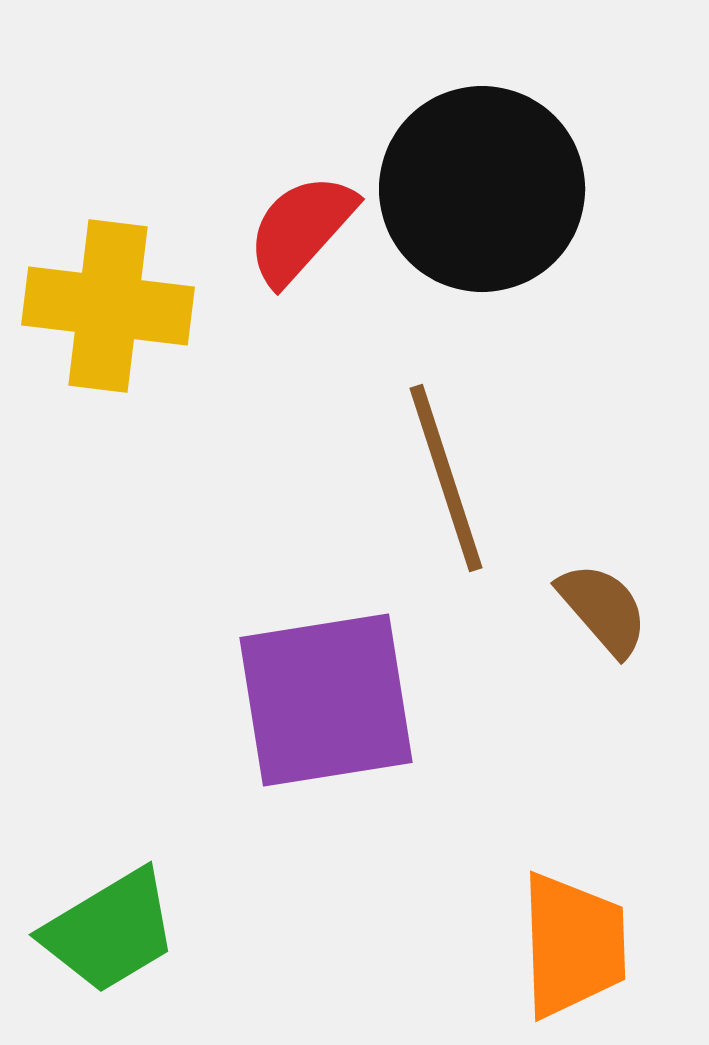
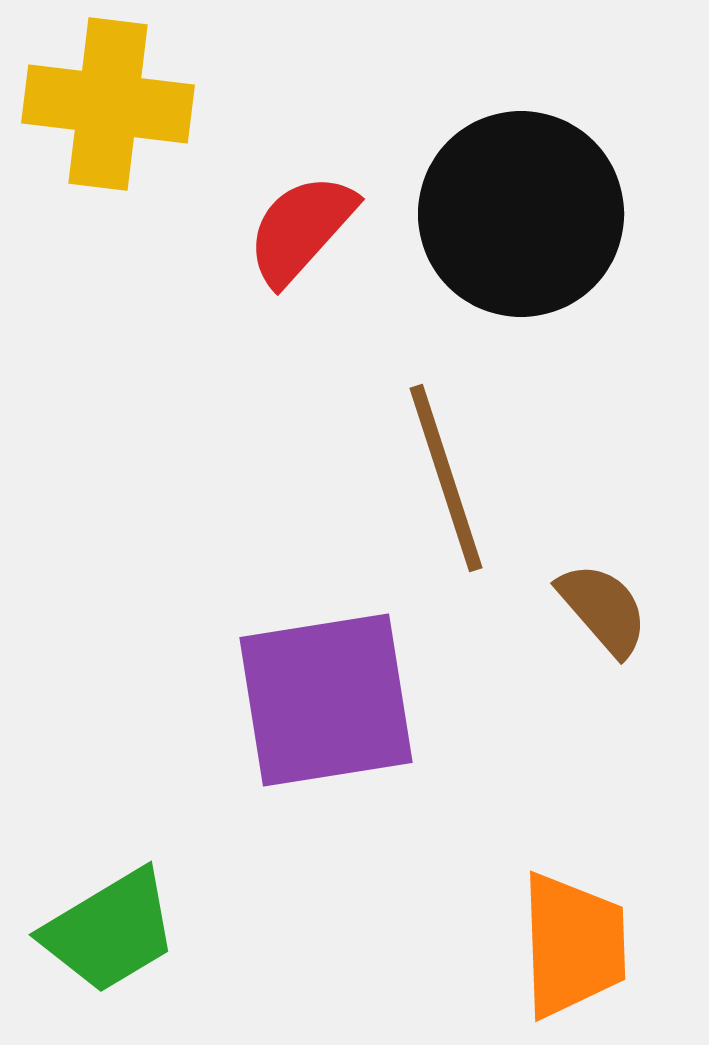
black circle: moved 39 px right, 25 px down
yellow cross: moved 202 px up
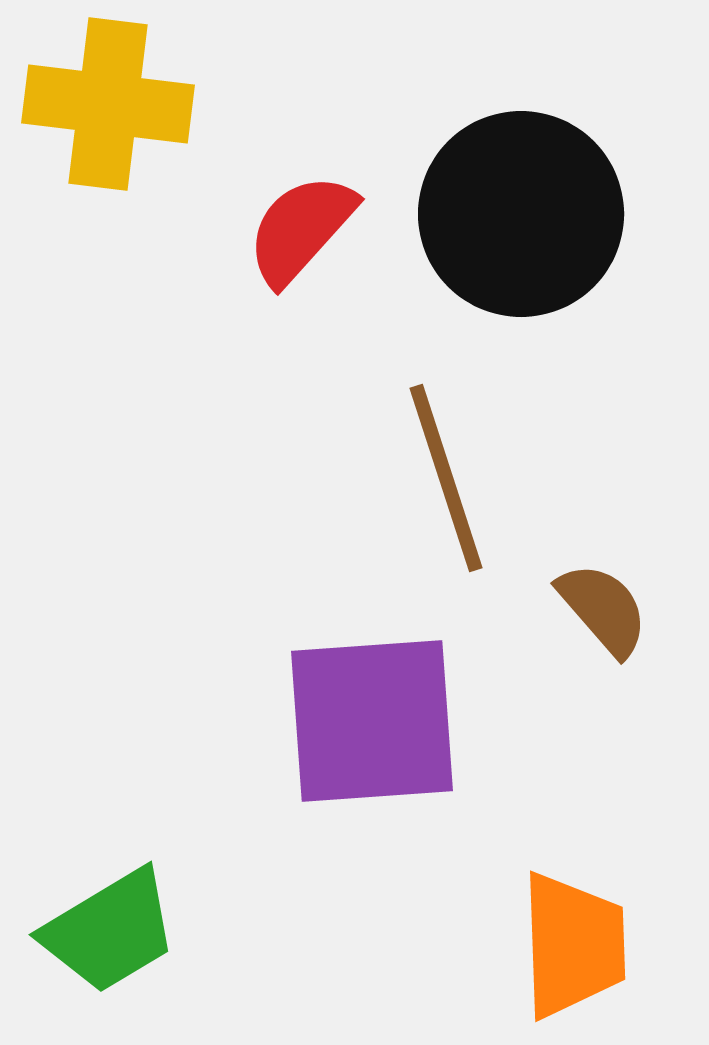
purple square: moved 46 px right, 21 px down; rotated 5 degrees clockwise
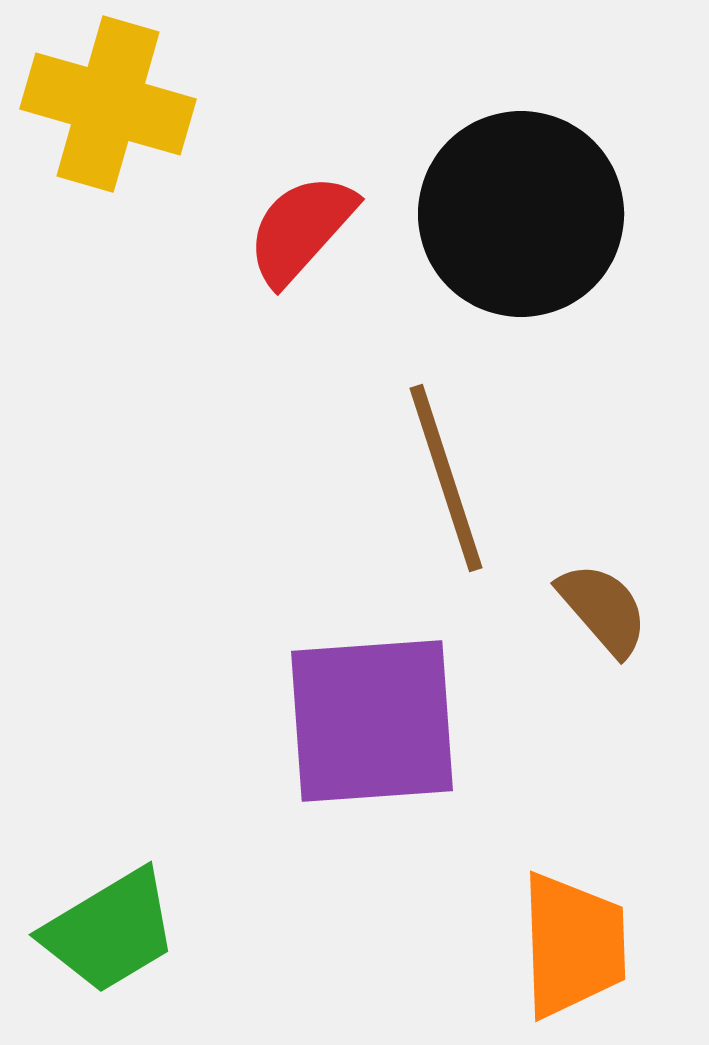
yellow cross: rotated 9 degrees clockwise
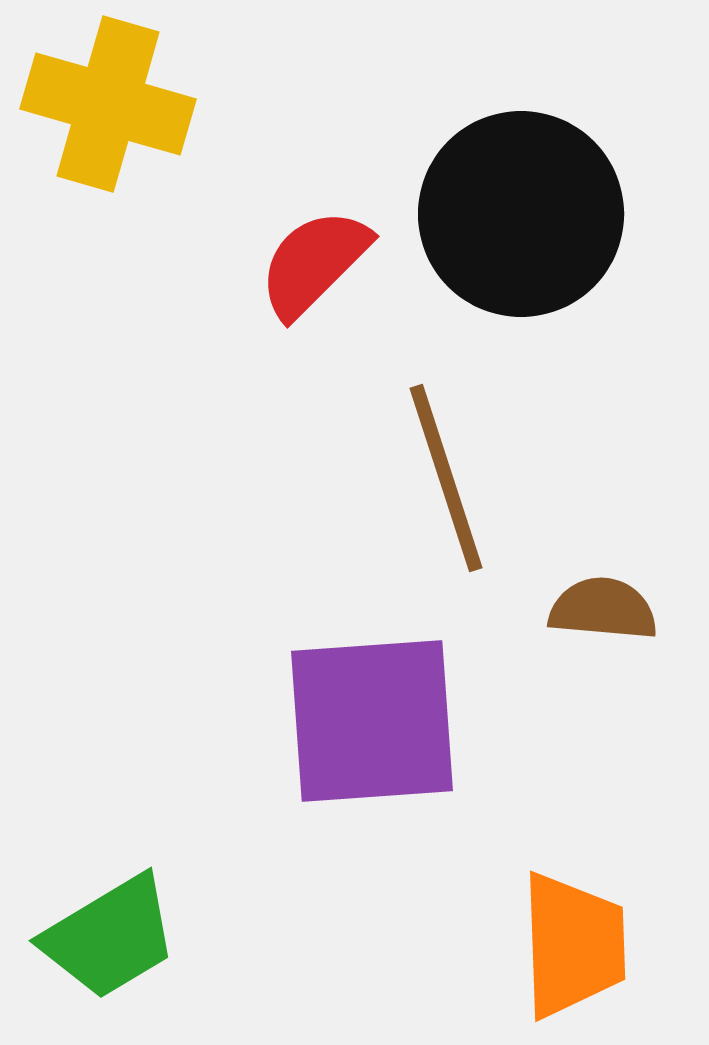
red semicircle: moved 13 px right, 34 px down; rotated 3 degrees clockwise
brown semicircle: rotated 44 degrees counterclockwise
green trapezoid: moved 6 px down
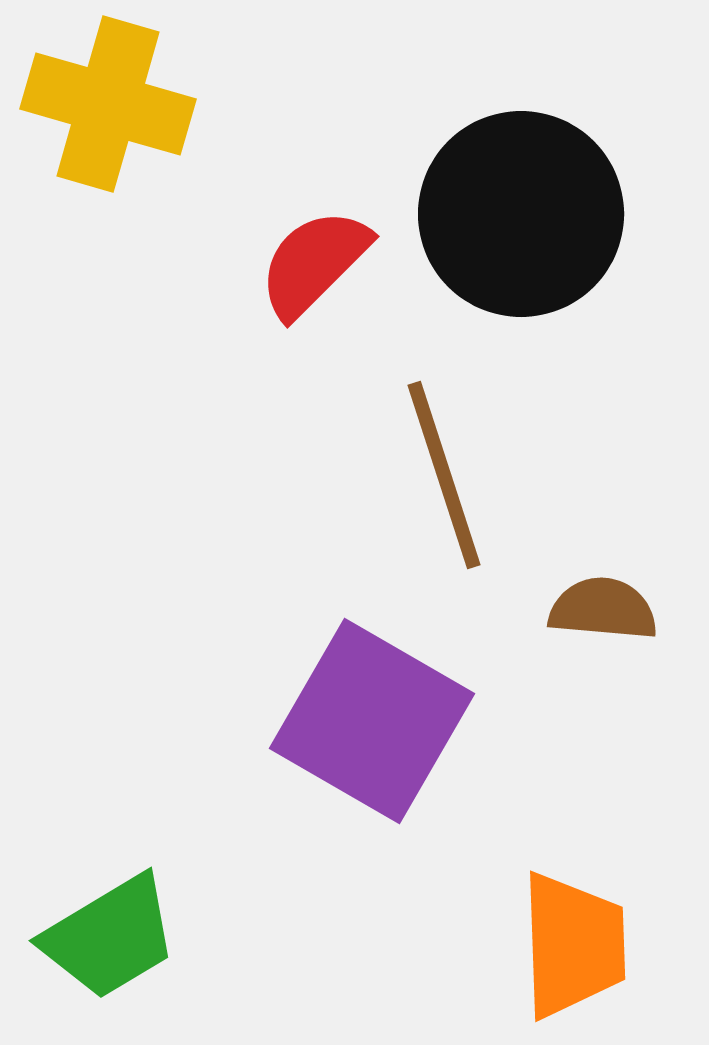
brown line: moved 2 px left, 3 px up
purple square: rotated 34 degrees clockwise
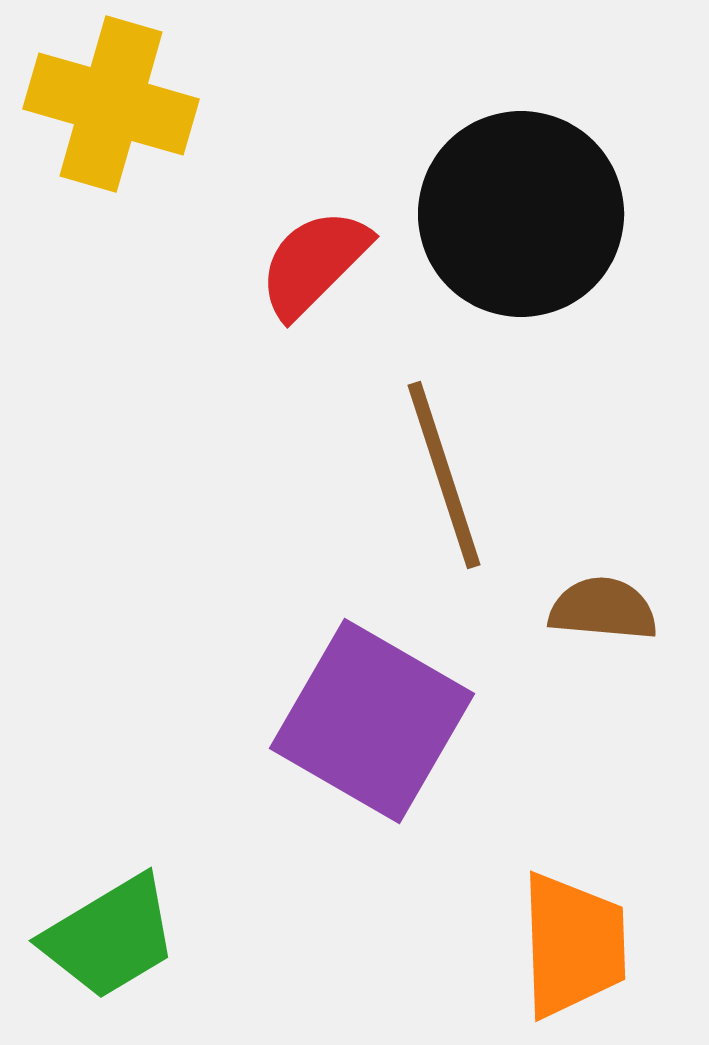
yellow cross: moved 3 px right
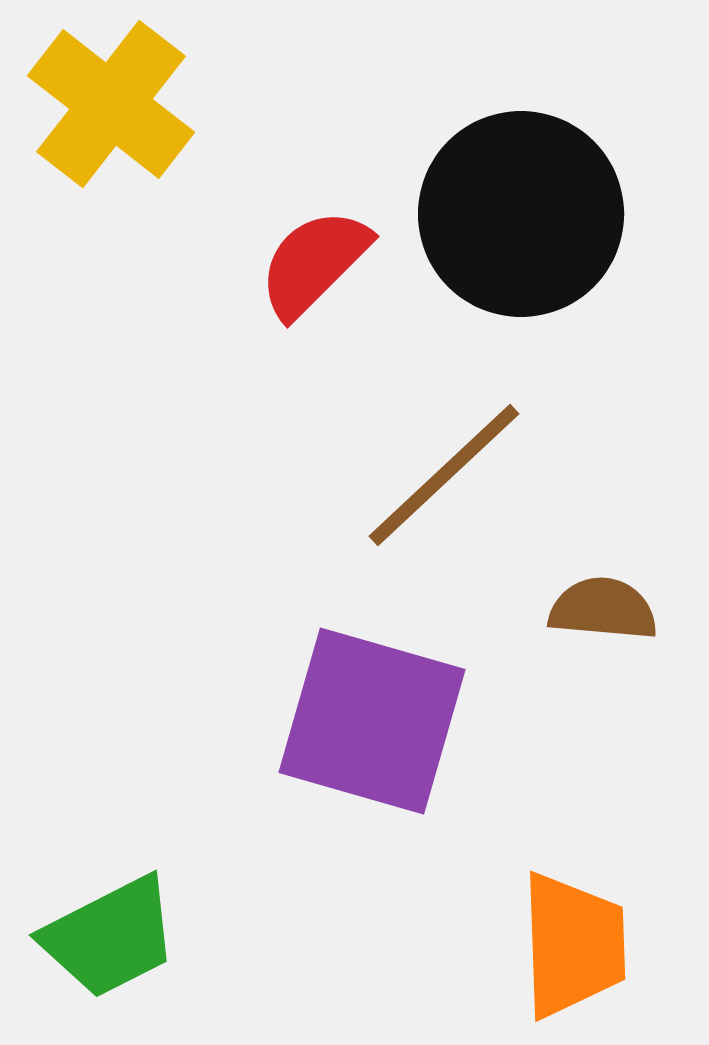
yellow cross: rotated 22 degrees clockwise
brown line: rotated 65 degrees clockwise
purple square: rotated 14 degrees counterclockwise
green trapezoid: rotated 4 degrees clockwise
